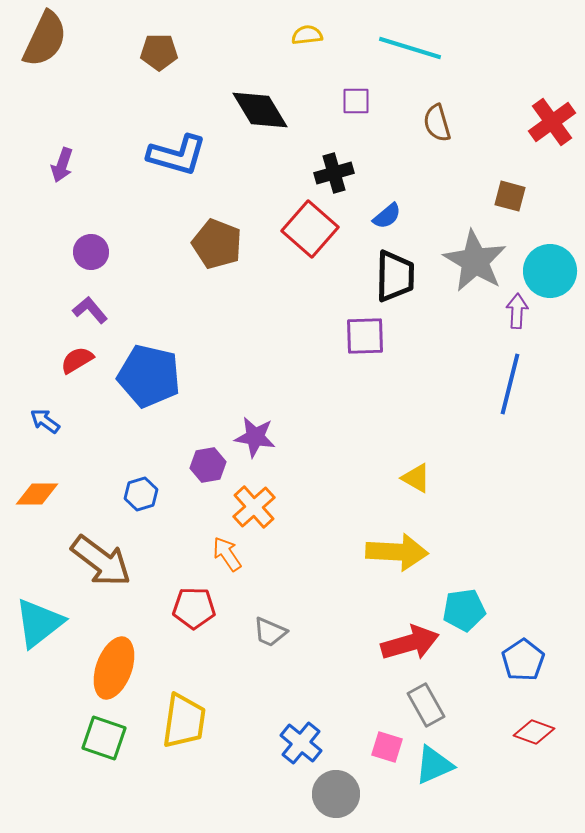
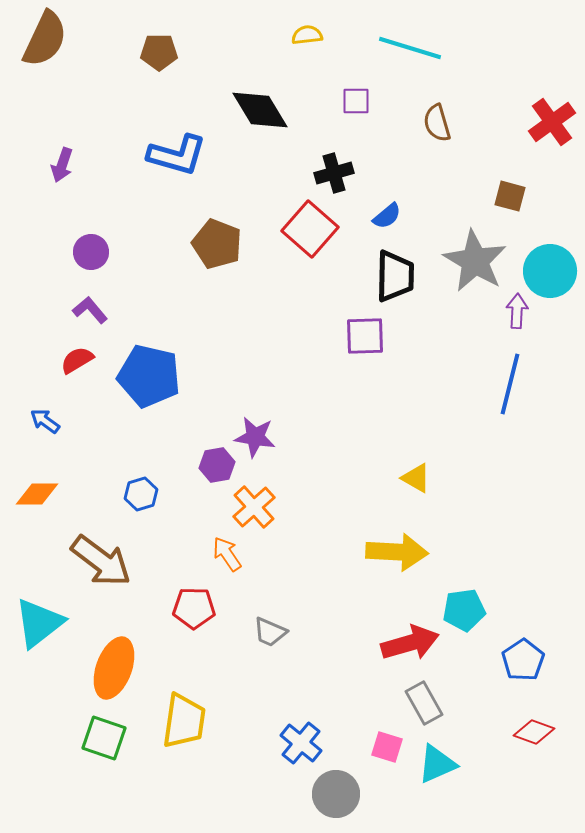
purple hexagon at (208, 465): moved 9 px right
gray rectangle at (426, 705): moved 2 px left, 2 px up
cyan triangle at (434, 765): moved 3 px right, 1 px up
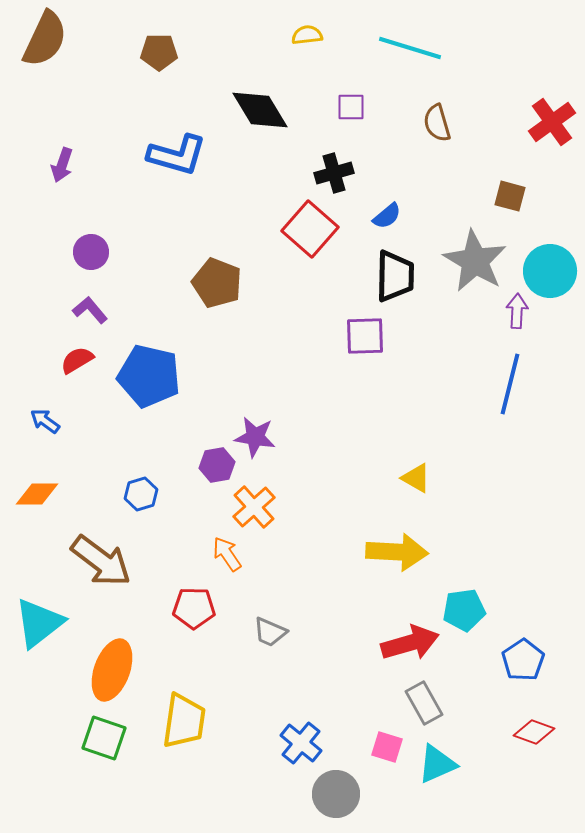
purple square at (356, 101): moved 5 px left, 6 px down
brown pentagon at (217, 244): moved 39 px down
orange ellipse at (114, 668): moved 2 px left, 2 px down
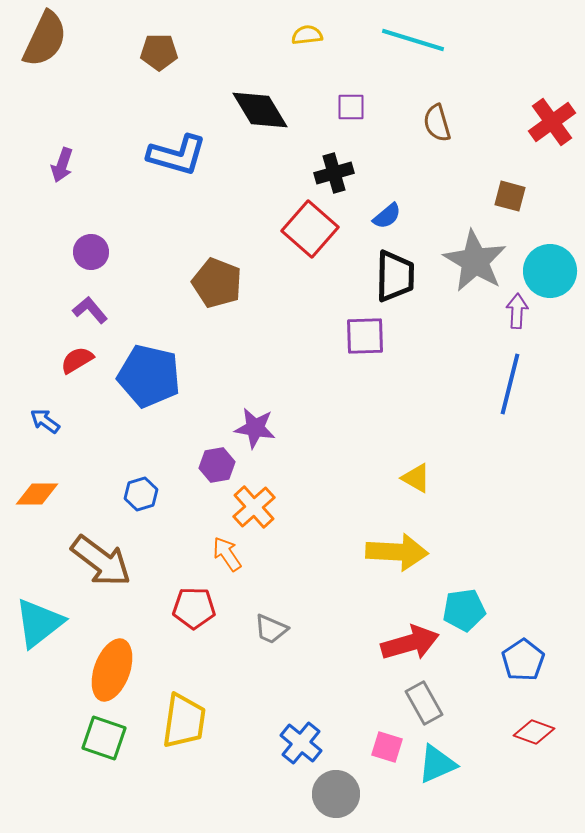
cyan line at (410, 48): moved 3 px right, 8 px up
purple star at (255, 437): moved 9 px up
gray trapezoid at (270, 632): moved 1 px right, 3 px up
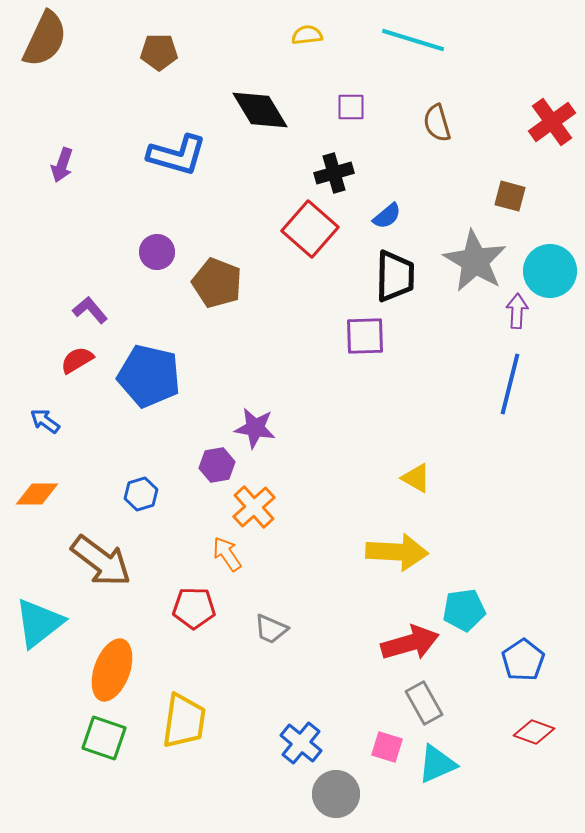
purple circle at (91, 252): moved 66 px right
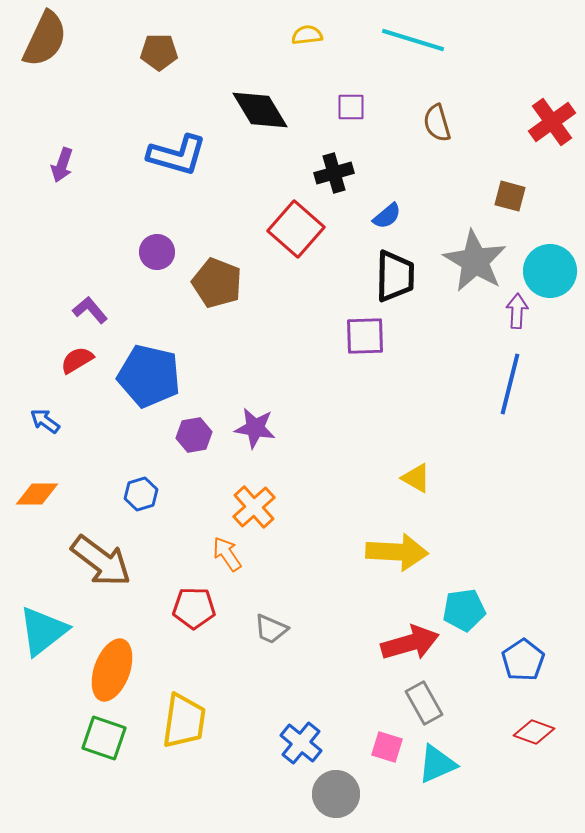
red square at (310, 229): moved 14 px left
purple hexagon at (217, 465): moved 23 px left, 30 px up
cyan triangle at (39, 623): moved 4 px right, 8 px down
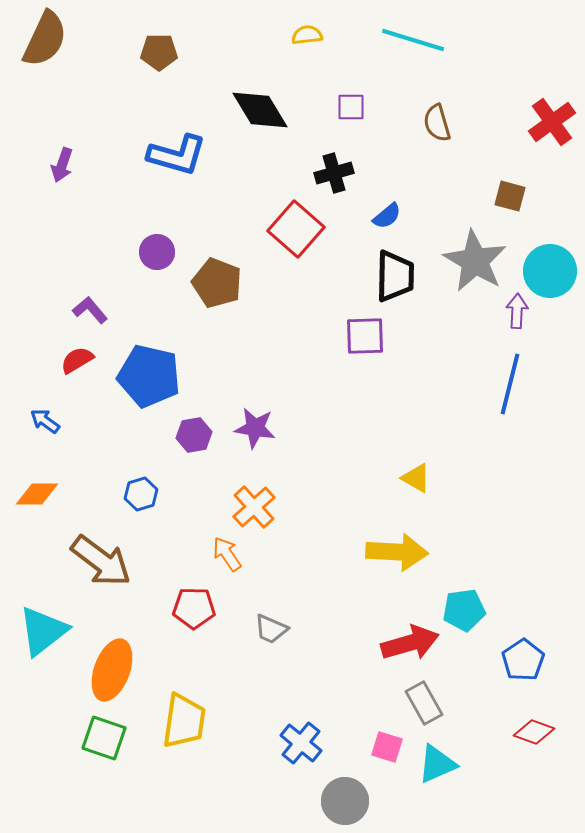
gray circle at (336, 794): moved 9 px right, 7 px down
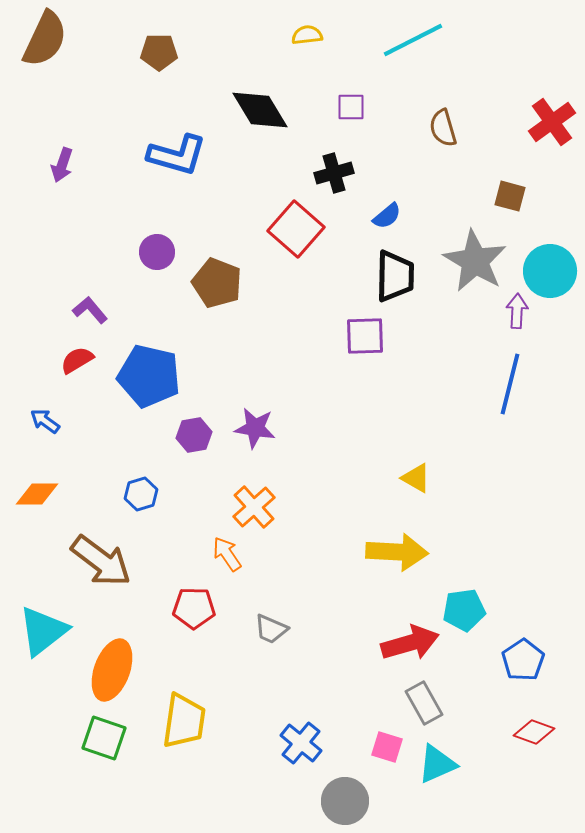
cyan line at (413, 40): rotated 44 degrees counterclockwise
brown semicircle at (437, 123): moved 6 px right, 5 px down
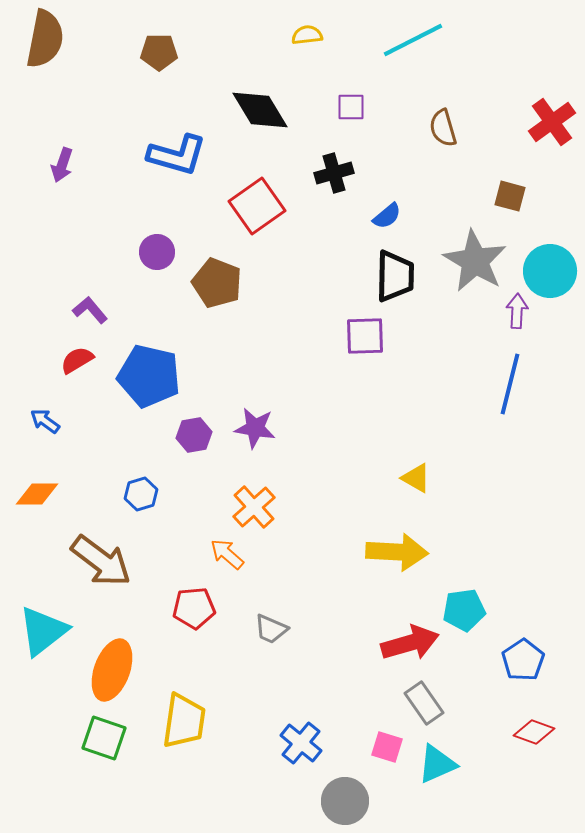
brown semicircle at (45, 39): rotated 14 degrees counterclockwise
red square at (296, 229): moved 39 px left, 23 px up; rotated 14 degrees clockwise
orange arrow at (227, 554): rotated 15 degrees counterclockwise
red pentagon at (194, 608): rotated 6 degrees counterclockwise
gray rectangle at (424, 703): rotated 6 degrees counterclockwise
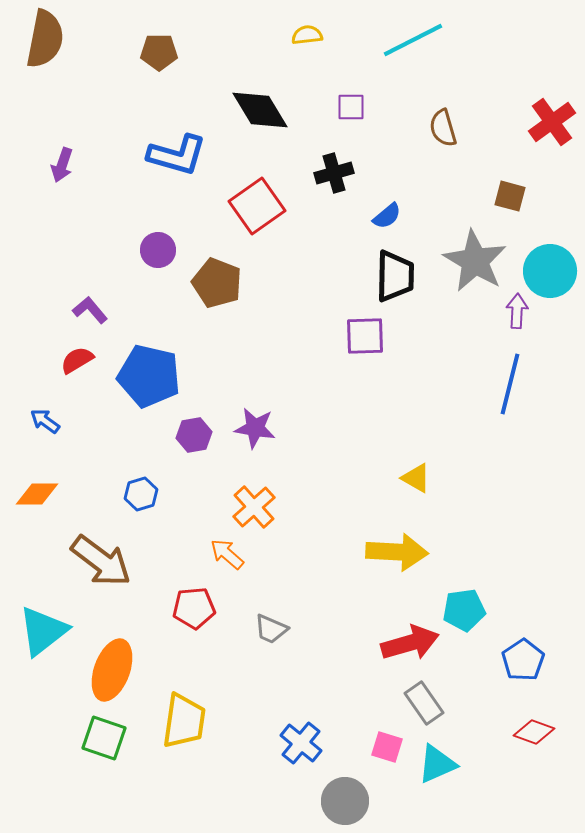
purple circle at (157, 252): moved 1 px right, 2 px up
